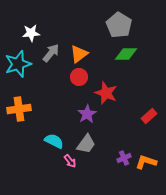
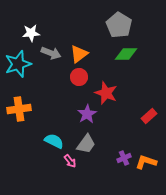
gray arrow: rotated 72 degrees clockwise
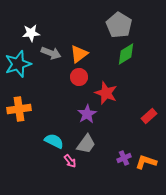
green diamond: rotated 30 degrees counterclockwise
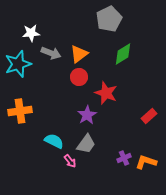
gray pentagon: moved 10 px left, 6 px up; rotated 15 degrees clockwise
green diamond: moved 3 px left
orange cross: moved 1 px right, 2 px down
purple star: moved 1 px down
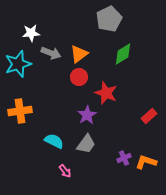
pink arrow: moved 5 px left, 10 px down
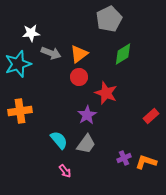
red rectangle: moved 2 px right
cyan semicircle: moved 5 px right, 1 px up; rotated 24 degrees clockwise
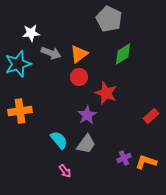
gray pentagon: rotated 20 degrees counterclockwise
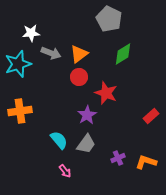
purple cross: moved 6 px left
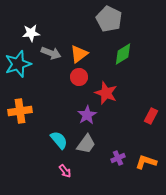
red rectangle: rotated 21 degrees counterclockwise
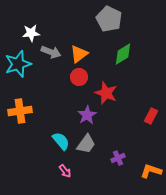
gray arrow: moved 1 px up
cyan semicircle: moved 2 px right, 1 px down
orange L-shape: moved 5 px right, 9 px down
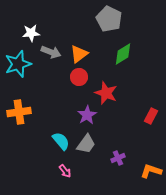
orange cross: moved 1 px left, 1 px down
